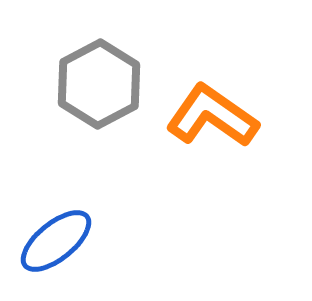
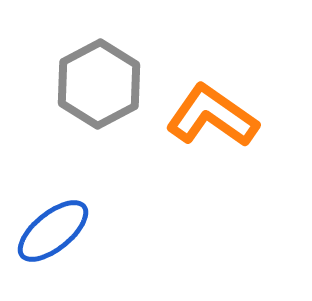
blue ellipse: moved 3 px left, 10 px up
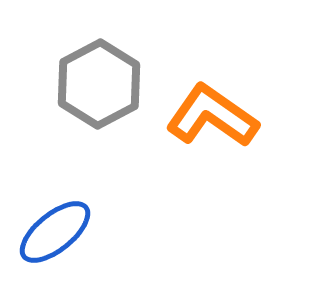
blue ellipse: moved 2 px right, 1 px down
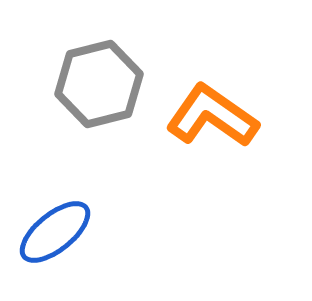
gray hexagon: rotated 14 degrees clockwise
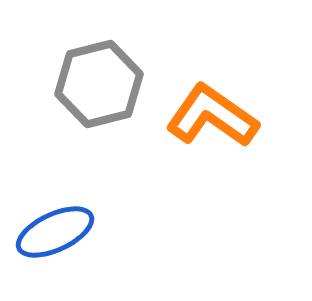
blue ellipse: rotated 14 degrees clockwise
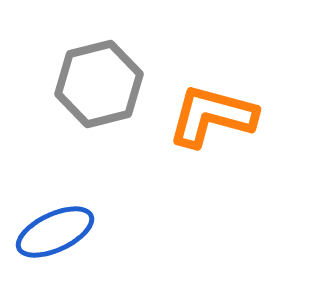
orange L-shape: rotated 20 degrees counterclockwise
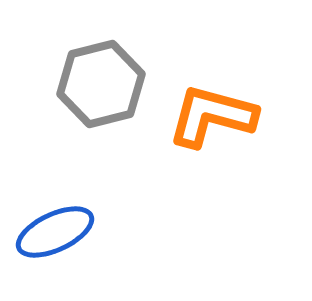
gray hexagon: moved 2 px right
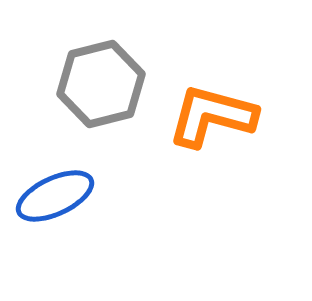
blue ellipse: moved 36 px up
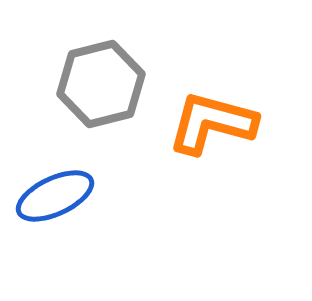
orange L-shape: moved 7 px down
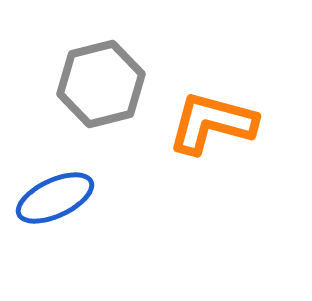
blue ellipse: moved 2 px down
